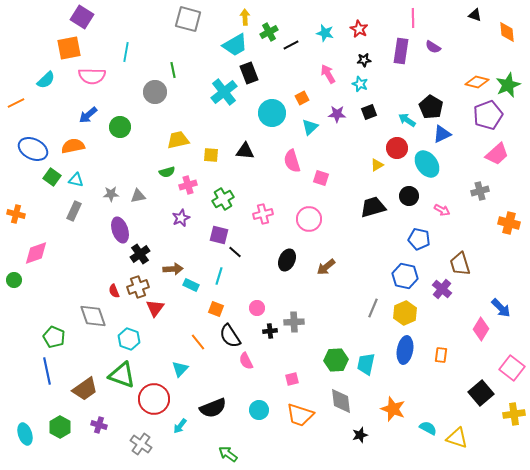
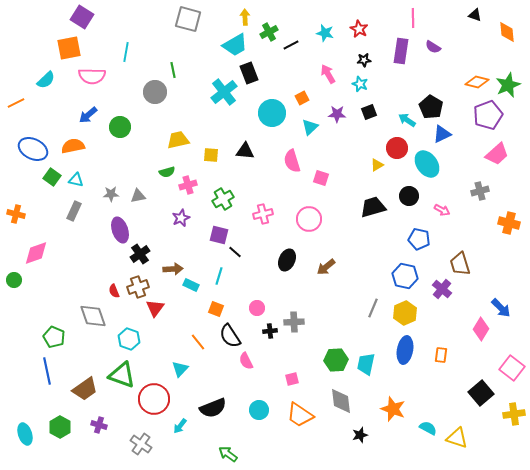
orange trapezoid at (300, 415): rotated 16 degrees clockwise
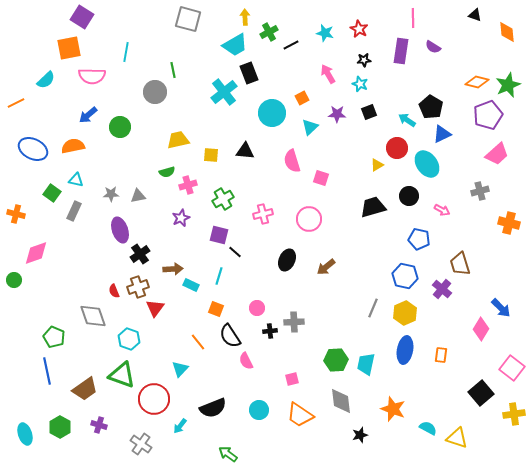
green square at (52, 177): moved 16 px down
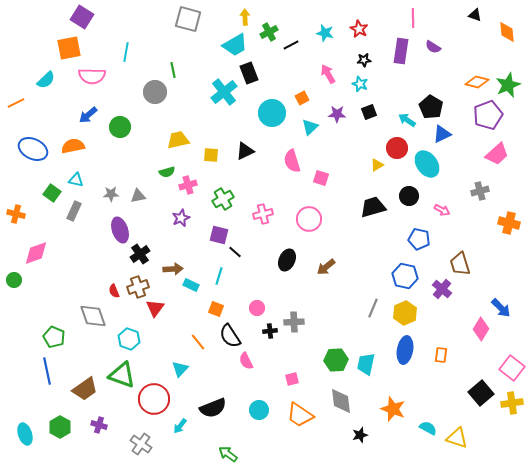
black triangle at (245, 151): rotated 30 degrees counterclockwise
yellow cross at (514, 414): moved 2 px left, 11 px up
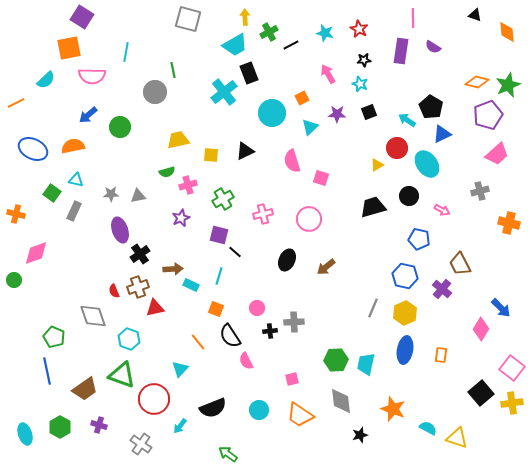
brown trapezoid at (460, 264): rotated 10 degrees counterclockwise
red triangle at (155, 308): rotated 42 degrees clockwise
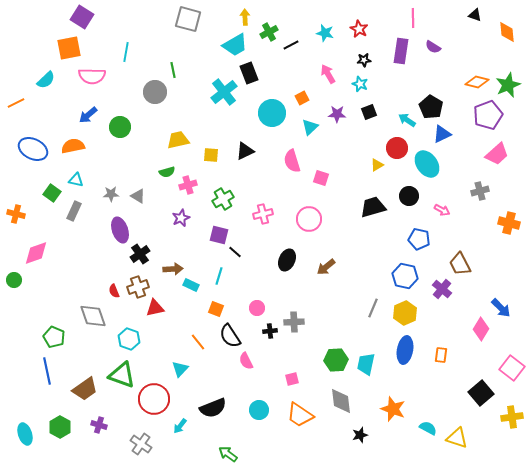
gray triangle at (138, 196): rotated 42 degrees clockwise
yellow cross at (512, 403): moved 14 px down
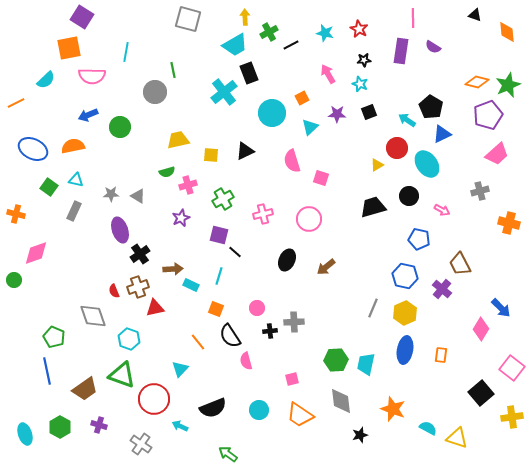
blue arrow at (88, 115): rotated 18 degrees clockwise
green square at (52, 193): moved 3 px left, 6 px up
pink semicircle at (246, 361): rotated 12 degrees clockwise
cyan arrow at (180, 426): rotated 77 degrees clockwise
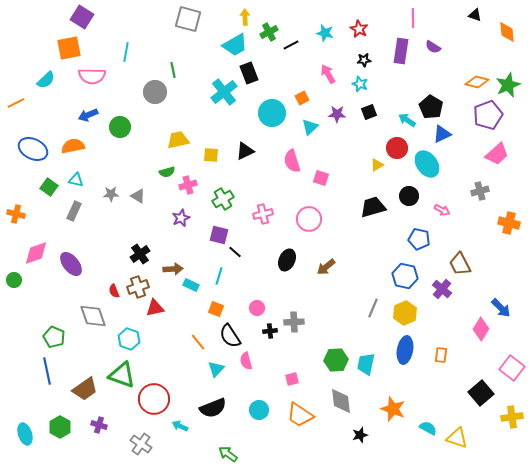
purple ellipse at (120, 230): moved 49 px left, 34 px down; rotated 20 degrees counterclockwise
cyan triangle at (180, 369): moved 36 px right
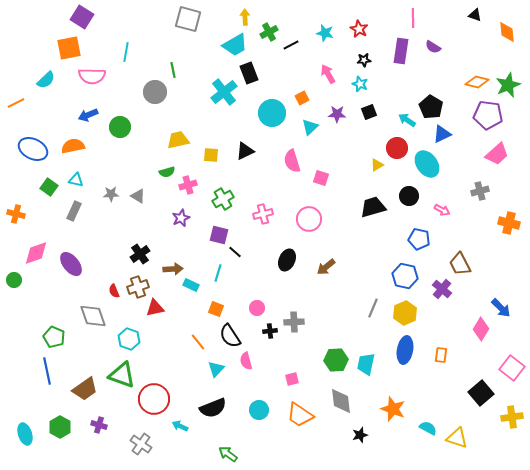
purple pentagon at (488, 115): rotated 28 degrees clockwise
cyan line at (219, 276): moved 1 px left, 3 px up
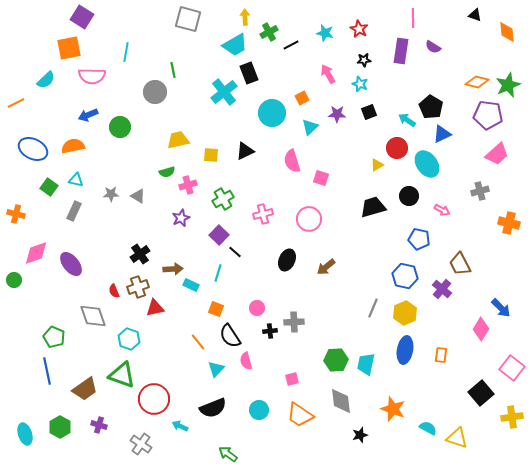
purple square at (219, 235): rotated 30 degrees clockwise
